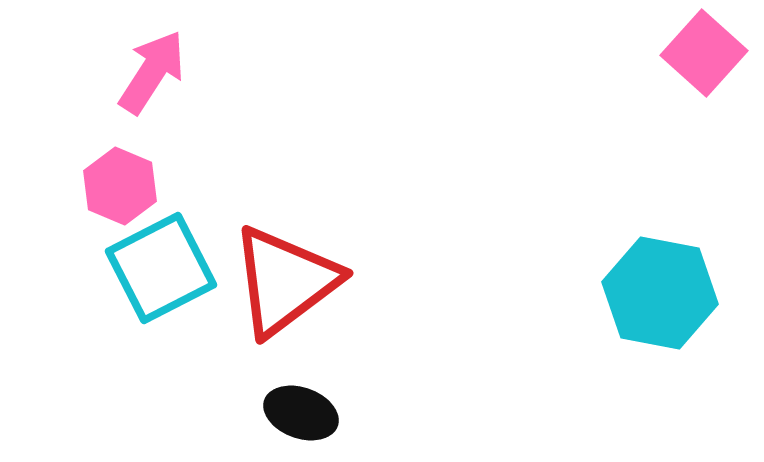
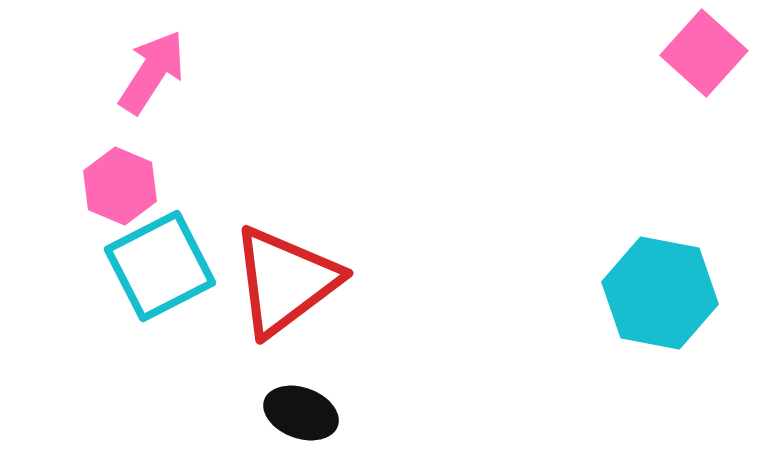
cyan square: moved 1 px left, 2 px up
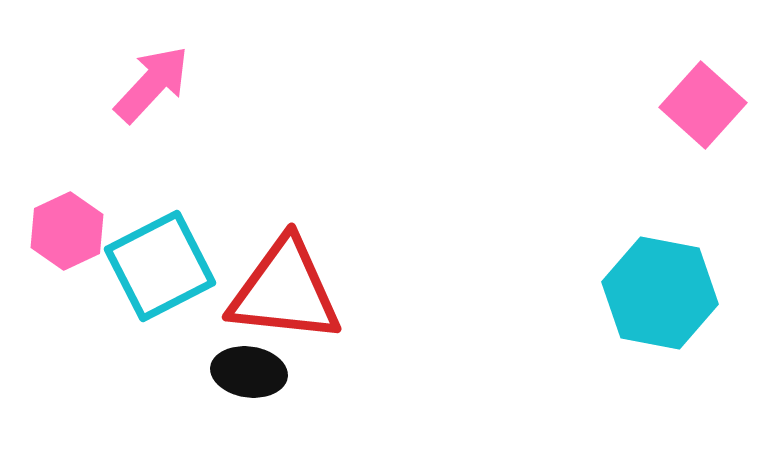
pink square: moved 1 px left, 52 px down
pink arrow: moved 12 px down; rotated 10 degrees clockwise
pink hexagon: moved 53 px left, 45 px down; rotated 12 degrees clockwise
red triangle: moved 10 px down; rotated 43 degrees clockwise
black ellipse: moved 52 px left, 41 px up; rotated 12 degrees counterclockwise
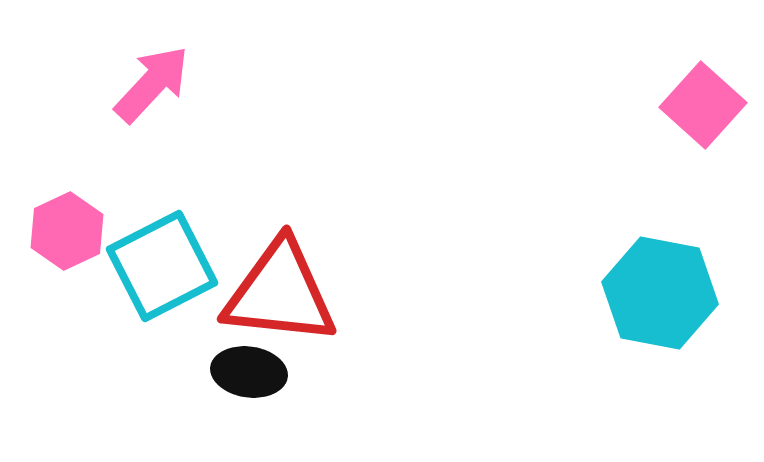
cyan square: moved 2 px right
red triangle: moved 5 px left, 2 px down
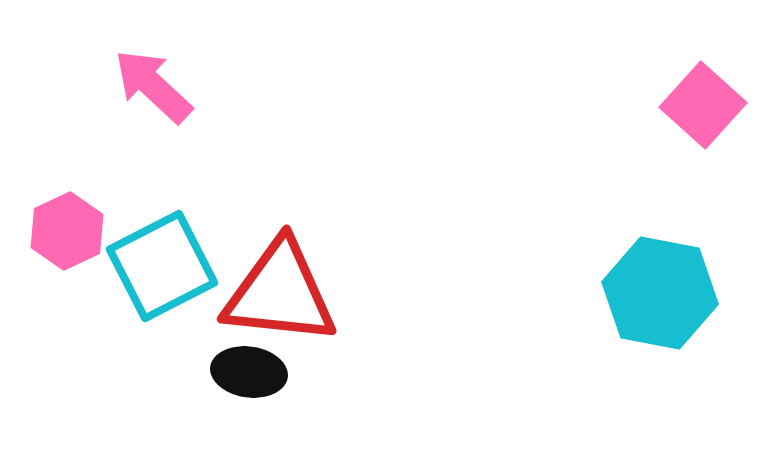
pink arrow: moved 1 px right, 2 px down; rotated 90 degrees counterclockwise
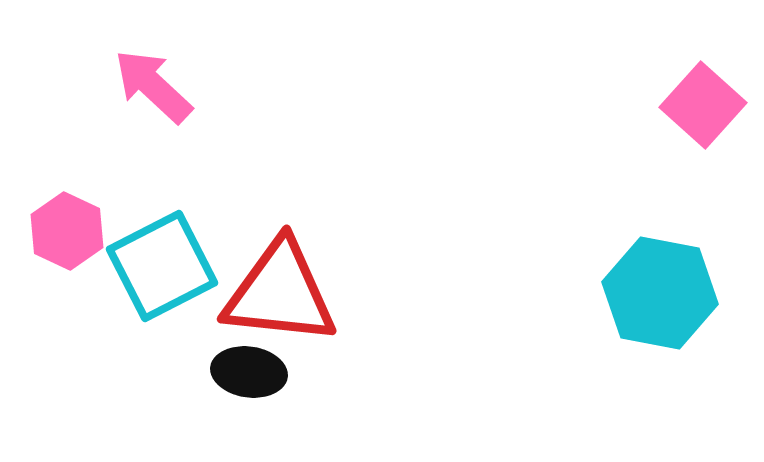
pink hexagon: rotated 10 degrees counterclockwise
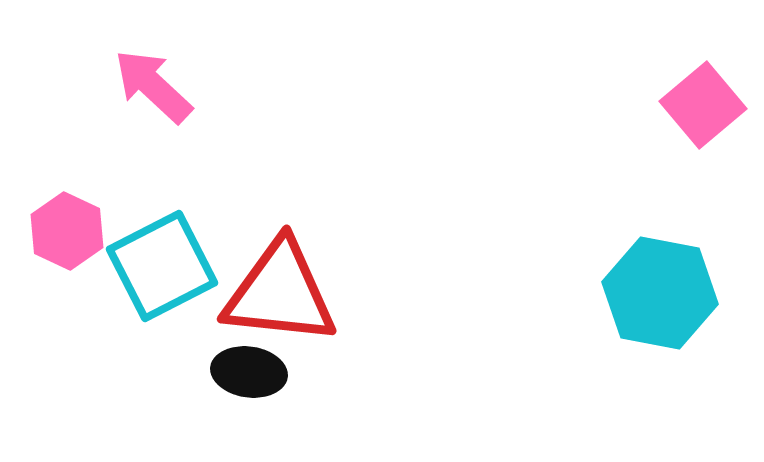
pink square: rotated 8 degrees clockwise
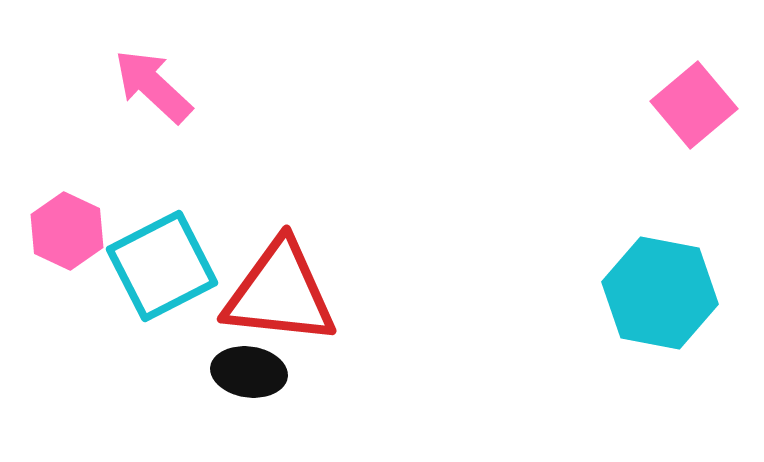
pink square: moved 9 px left
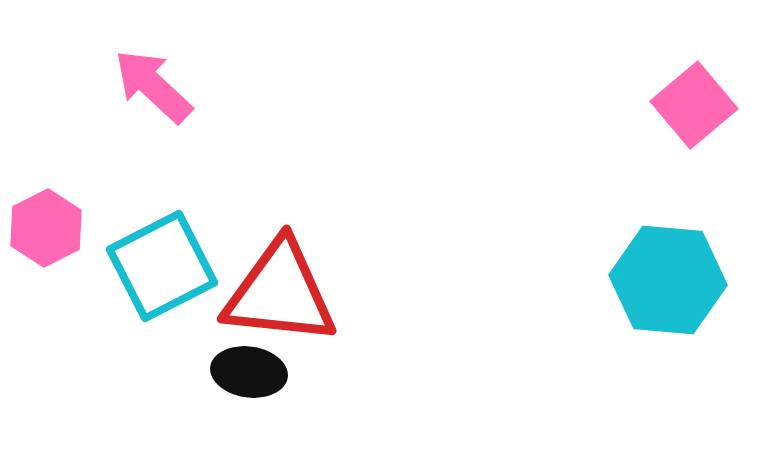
pink hexagon: moved 21 px left, 3 px up; rotated 8 degrees clockwise
cyan hexagon: moved 8 px right, 13 px up; rotated 6 degrees counterclockwise
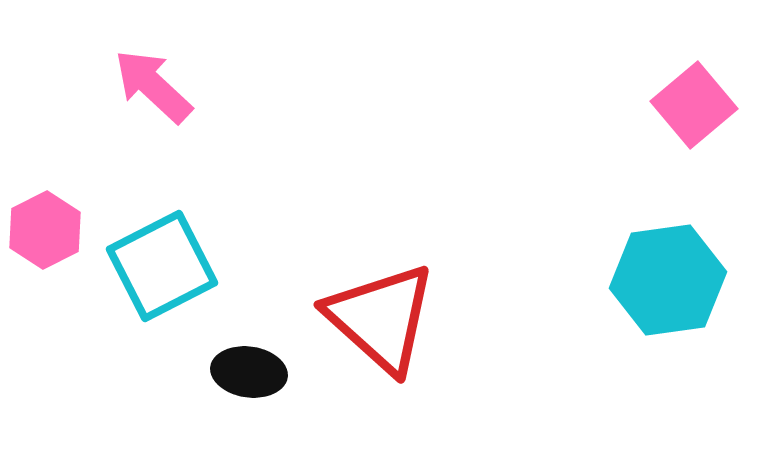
pink hexagon: moved 1 px left, 2 px down
cyan hexagon: rotated 13 degrees counterclockwise
red triangle: moved 101 px right, 25 px down; rotated 36 degrees clockwise
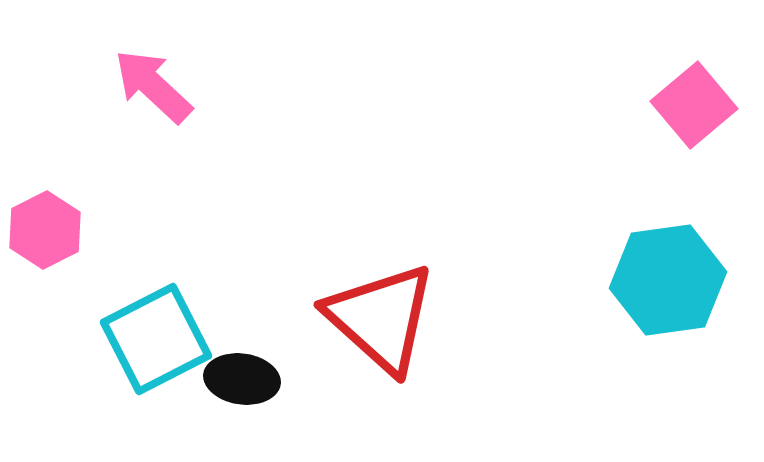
cyan square: moved 6 px left, 73 px down
black ellipse: moved 7 px left, 7 px down
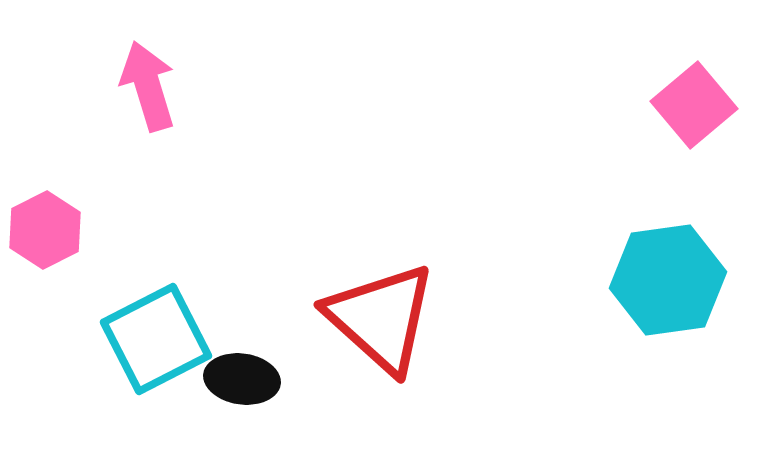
pink arrow: moved 5 px left; rotated 30 degrees clockwise
